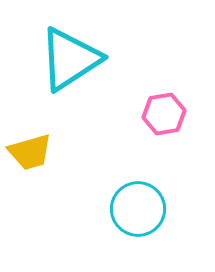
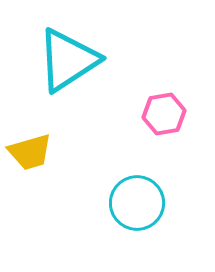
cyan triangle: moved 2 px left, 1 px down
cyan circle: moved 1 px left, 6 px up
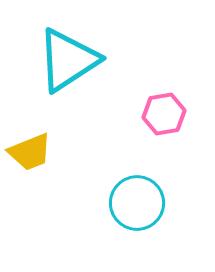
yellow trapezoid: rotated 6 degrees counterclockwise
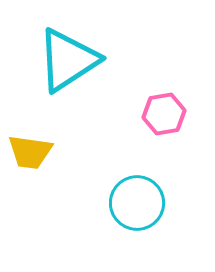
yellow trapezoid: rotated 30 degrees clockwise
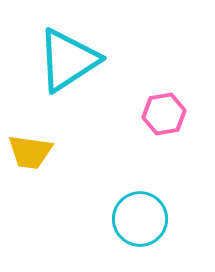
cyan circle: moved 3 px right, 16 px down
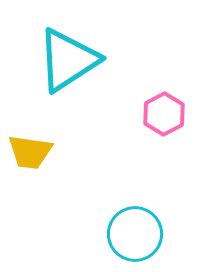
pink hexagon: rotated 18 degrees counterclockwise
cyan circle: moved 5 px left, 15 px down
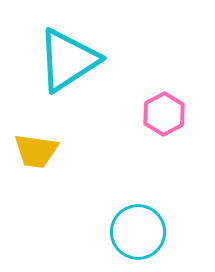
yellow trapezoid: moved 6 px right, 1 px up
cyan circle: moved 3 px right, 2 px up
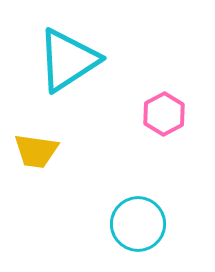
cyan circle: moved 8 px up
